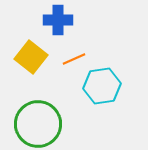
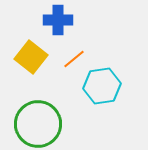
orange line: rotated 15 degrees counterclockwise
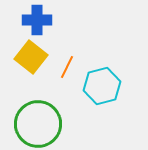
blue cross: moved 21 px left
orange line: moved 7 px left, 8 px down; rotated 25 degrees counterclockwise
cyan hexagon: rotated 6 degrees counterclockwise
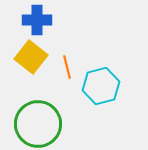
orange line: rotated 40 degrees counterclockwise
cyan hexagon: moved 1 px left
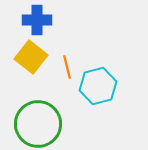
cyan hexagon: moved 3 px left
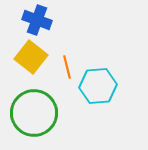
blue cross: rotated 20 degrees clockwise
cyan hexagon: rotated 9 degrees clockwise
green circle: moved 4 px left, 11 px up
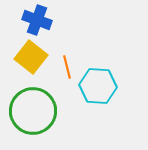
cyan hexagon: rotated 9 degrees clockwise
green circle: moved 1 px left, 2 px up
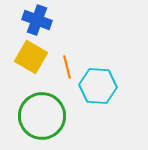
yellow square: rotated 8 degrees counterclockwise
green circle: moved 9 px right, 5 px down
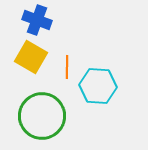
orange line: rotated 15 degrees clockwise
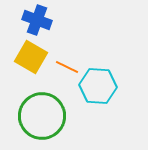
orange line: rotated 65 degrees counterclockwise
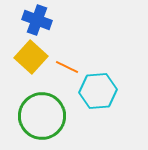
yellow square: rotated 12 degrees clockwise
cyan hexagon: moved 5 px down; rotated 9 degrees counterclockwise
